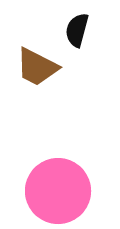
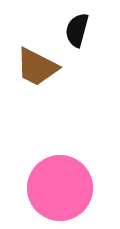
pink circle: moved 2 px right, 3 px up
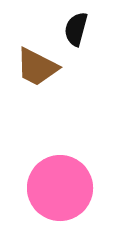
black semicircle: moved 1 px left, 1 px up
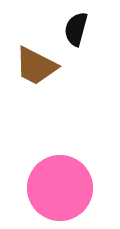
brown trapezoid: moved 1 px left, 1 px up
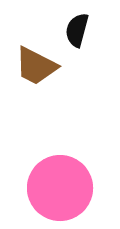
black semicircle: moved 1 px right, 1 px down
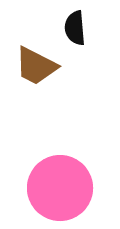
black semicircle: moved 2 px left, 2 px up; rotated 20 degrees counterclockwise
